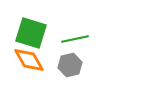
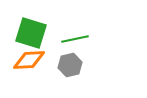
orange diamond: rotated 64 degrees counterclockwise
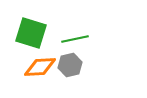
orange diamond: moved 11 px right, 7 px down
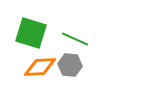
green line: rotated 36 degrees clockwise
gray hexagon: rotated 20 degrees clockwise
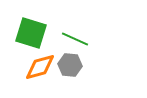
orange diamond: rotated 12 degrees counterclockwise
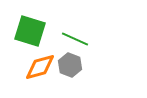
green square: moved 1 px left, 2 px up
gray hexagon: rotated 15 degrees clockwise
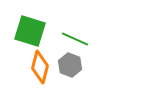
orange diamond: rotated 60 degrees counterclockwise
